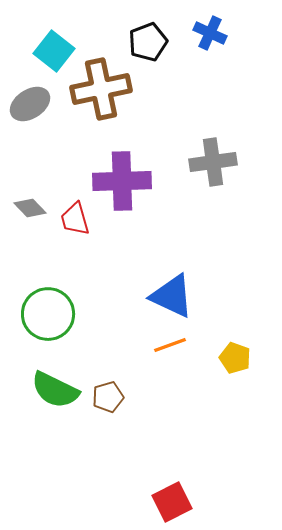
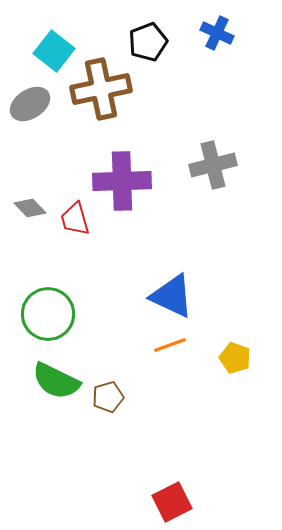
blue cross: moved 7 px right
gray cross: moved 3 px down; rotated 6 degrees counterclockwise
green semicircle: moved 1 px right, 9 px up
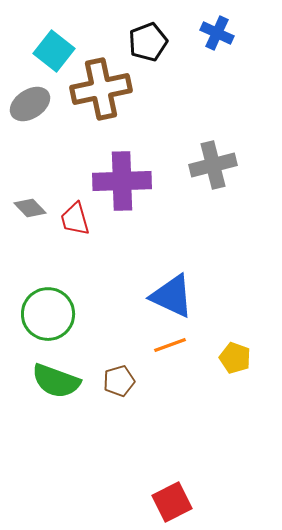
green semicircle: rotated 6 degrees counterclockwise
brown pentagon: moved 11 px right, 16 px up
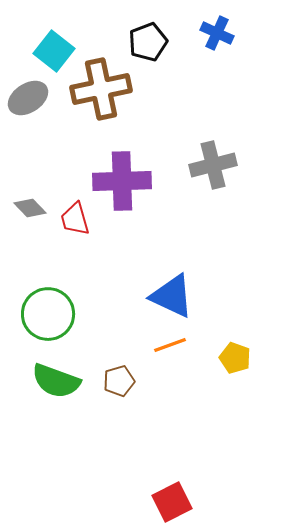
gray ellipse: moved 2 px left, 6 px up
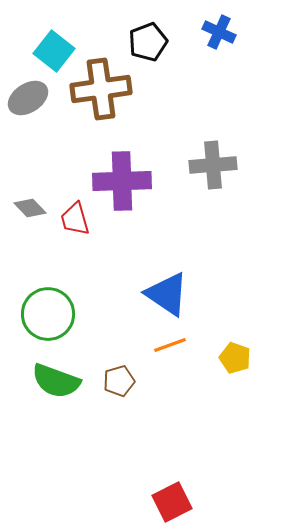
blue cross: moved 2 px right, 1 px up
brown cross: rotated 4 degrees clockwise
gray cross: rotated 9 degrees clockwise
blue triangle: moved 5 px left, 2 px up; rotated 9 degrees clockwise
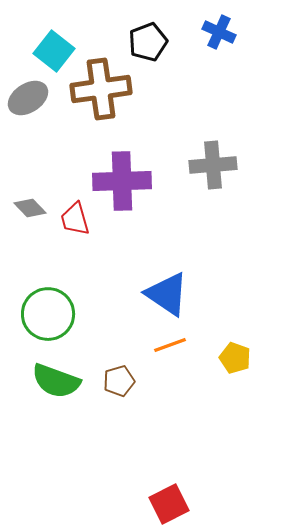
red square: moved 3 px left, 2 px down
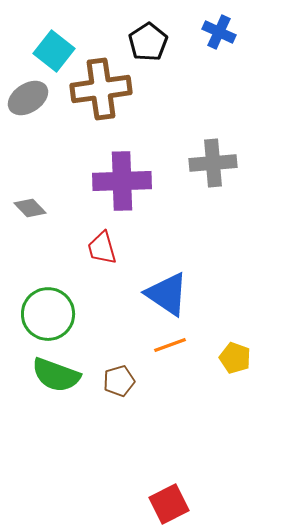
black pentagon: rotated 12 degrees counterclockwise
gray cross: moved 2 px up
red trapezoid: moved 27 px right, 29 px down
green semicircle: moved 6 px up
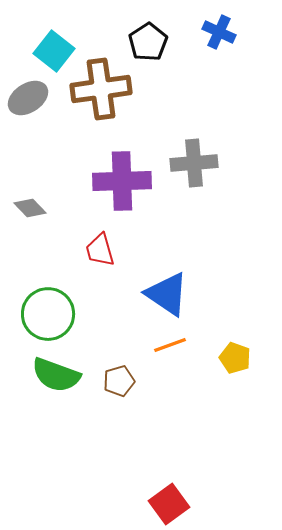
gray cross: moved 19 px left
red trapezoid: moved 2 px left, 2 px down
red square: rotated 9 degrees counterclockwise
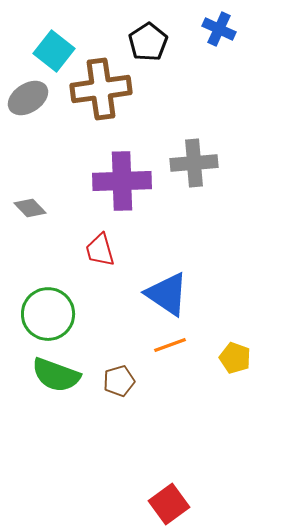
blue cross: moved 3 px up
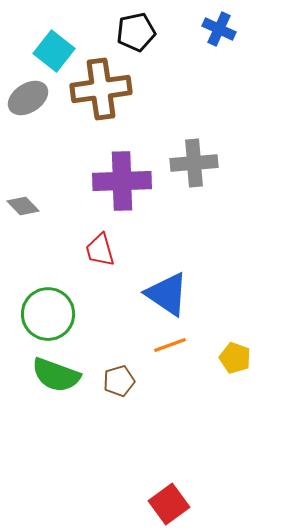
black pentagon: moved 12 px left, 10 px up; rotated 21 degrees clockwise
gray diamond: moved 7 px left, 2 px up
